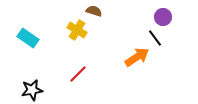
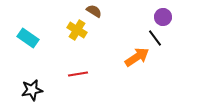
brown semicircle: rotated 14 degrees clockwise
red line: rotated 36 degrees clockwise
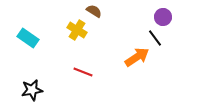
red line: moved 5 px right, 2 px up; rotated 30 degrees clockwise
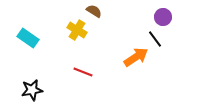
black line: moved 1 px down
orange arrow: moved 1 px left
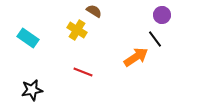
purple circle: moved 1 px left, 2 px up
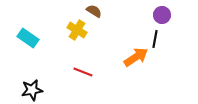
black line: rotated 48 degrees clockwise
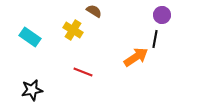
yellow cross: moved 4 px left
cyan rectangle: moved 2 px right, 1 px up
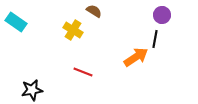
cyan rectangle: moved 14 px left, 15 px up
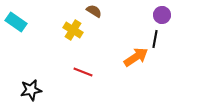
black star: moved 1 px left
